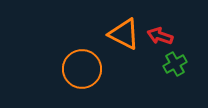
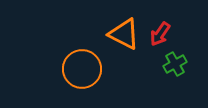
red arrow: moved 2 px up; rotated 75 degrees counterclockwise
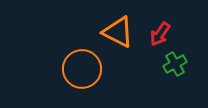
orange triangle: moved 6 px left, 2 px up
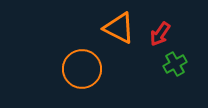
orange triangle: moved 1 px right, 4 px up
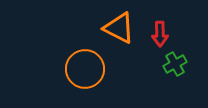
red arrow: rotated 35 degrees counterclockwise
orange circle: moved 3 px right
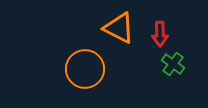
green cross: moved 2 px left; rotated 25 degrees counterclockwise
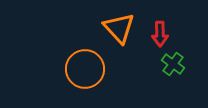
orange triangle: rotated 20 degrees clockwise
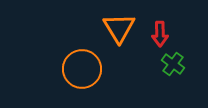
orange triangle: rotated 12 degrees clockwise
orange circle: moved 3 px left
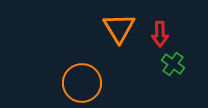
orange circle: moved 14 px down
